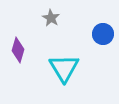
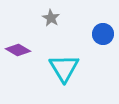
purple diamond: rotated 75 degrees counterclockwise
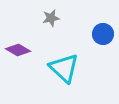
gray star: rotated 30 degrees clockwise
cyan triangle: rotated 16 degrees counterclockwise
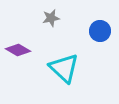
blue circle: moved 3 px left, 3 px up
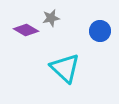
purple diamond: moved 8 px right, 20 px up
cyan triangle: moved 1 px right
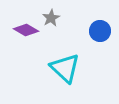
gray star: rotated 18 degrees counterclockwise
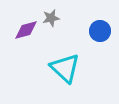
gray star: rotated 18 degrees clockwise
purple diamond: rotated 45 degrees counterclockwise
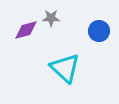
gray star: rotated 12 degrees clockwise
blue circle: moved 1 px left
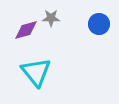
blue circle: moved 7 px up
cyan triangle: moved 29 px left, 4 px down; rotated 8 degrees clockwise
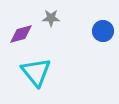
blue circle: moved 4 px right, 7 px down
purple diamond: moved 5 px left, 4 px down
